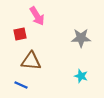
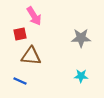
pink arrow: moved 3 px left
brown triangle: moved 5 px up
cyan star: rotated 16 degrees counterclockwise
blue line: moved 1 px left, 4 px up
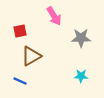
pink arrow: moved 20 px right
red square: moved 3 px up
brown triangle: rotated 35 degrees counterclockwise
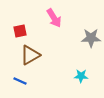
pink arrow: moved 2 px down
gray star: moved 10 px right
brown triangle: moved 1 px left, 1 px up
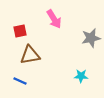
pink arrow: moved 1 px down
gray star: rotated 12 degrees counterclockwise
brown triangle: rotated 20 degrees clockwise
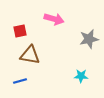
pink arrow: rotated 42 degrees counterclockwise
gray star: moved 2 px left, 1 px down
brown triangle: rotated 20 degrees clockwise
blue line: rotated 40 degrees counterclockwise
